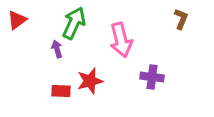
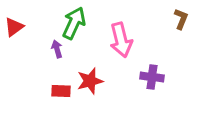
red triangle: moved 3 px left, 7 px down
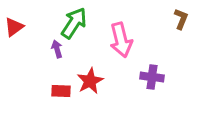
green arrow: rotated 8 degrees clockwise
red star: rotated 12 degrees counterclockwise
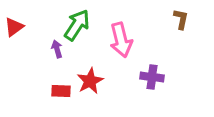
brown L-shape: rotated 10 degrees counterclockwise
green arrow: moved 3 px right, 2 px down
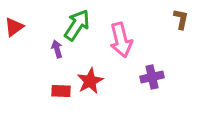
purple cross: rotated 20 degrees counterclockwise
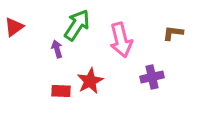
brown L-shape: moved 8 px left, 14 px down; rotated 95 degrees counterclockwise
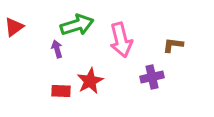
green arrow: rotated 40 degrees clockwise
brown L-shape: moved 12 px down
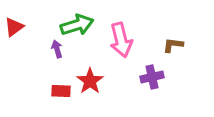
red star: rotated 8 degrees counterclockwise
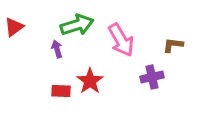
pink arrow: rotated 16 degrees counterclockwise
